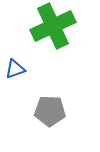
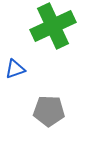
gray pentagon: moved 1 px left
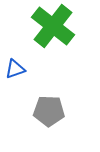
green cross: rotated 27 degrees counterclockwise
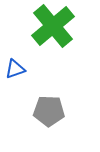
green cross: rotated 12 degrees clockwise
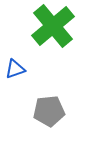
gray pentagon: rotated 8 degrees counterclockwise
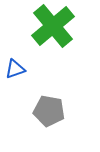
gray pentagon: rotated 16 degrees clockwise
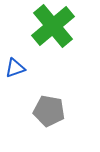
blue triangle: moved 1 px up
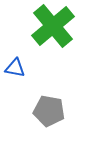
blue triangle: rotated 30 degrees clockwise
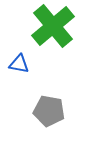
blue triangle: moved 4 px right, 4 px up
